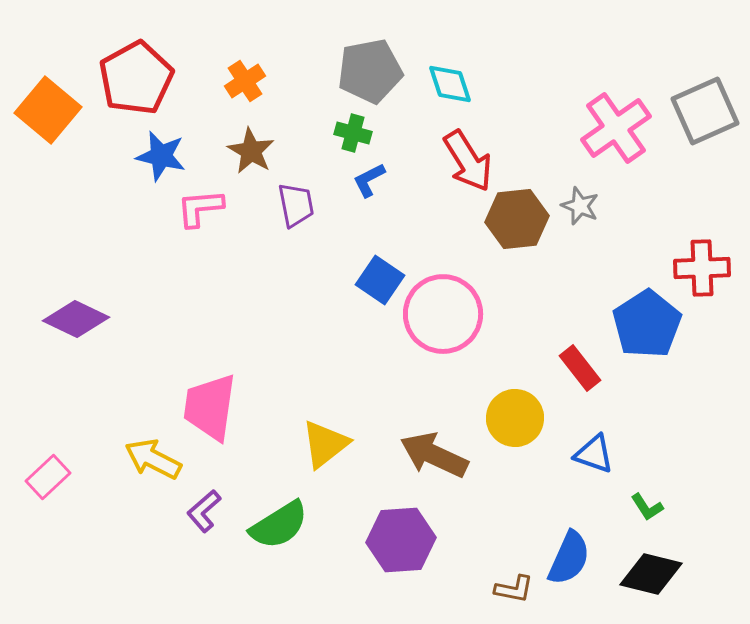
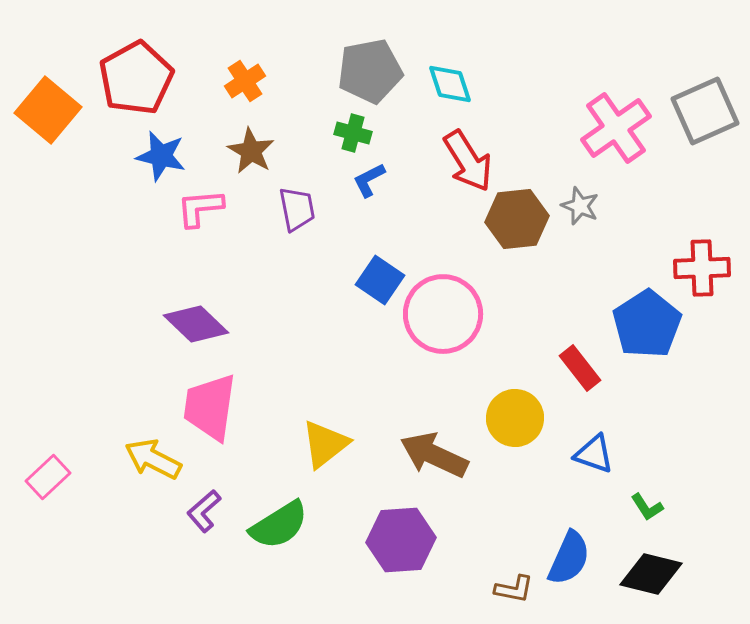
purple trapezoid: moved 1 px right, 4 px down
purple diamond: moved 120 px right, 5 px down; rotated 18 degrees clockwise
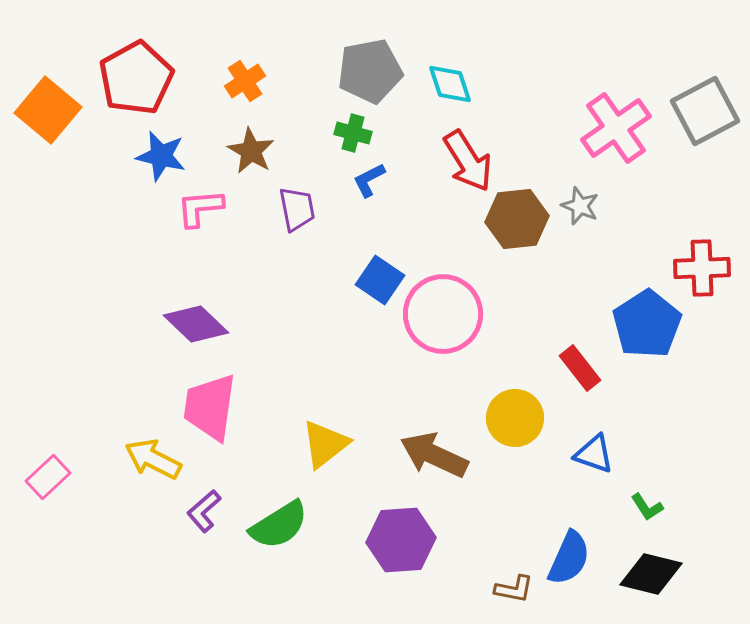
gray square: rotated 4 degrees counterclockwise
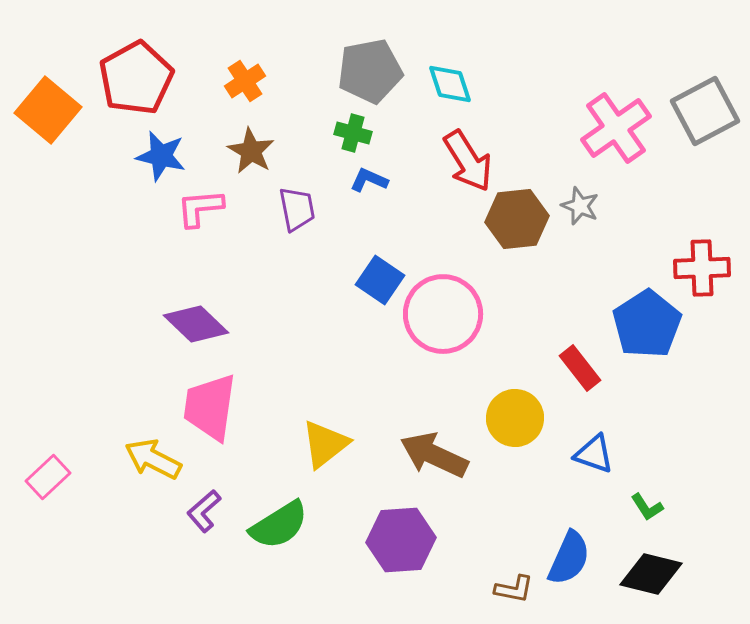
blue L-shape: rotated 51 degrees clockwise
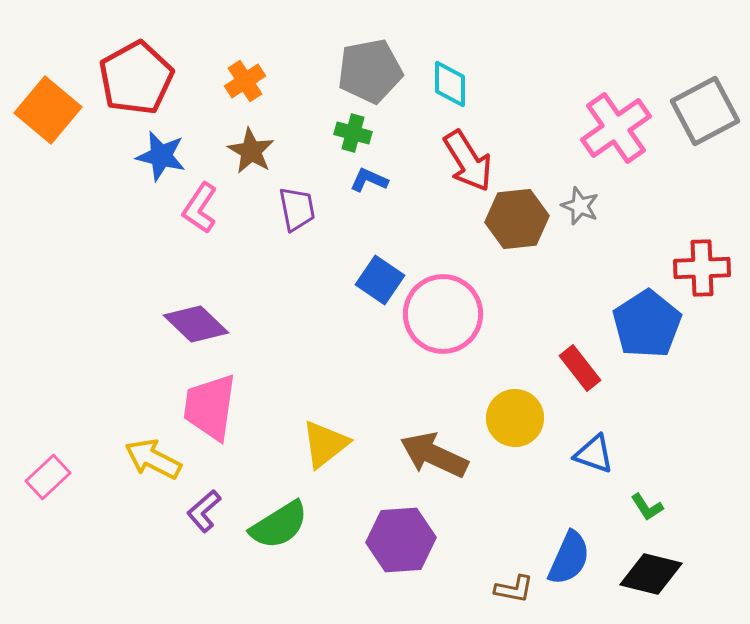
cyan diamond: rotated 18 degrees clockwise
pink L-shape: rotated 51 degrees counterclockwise
